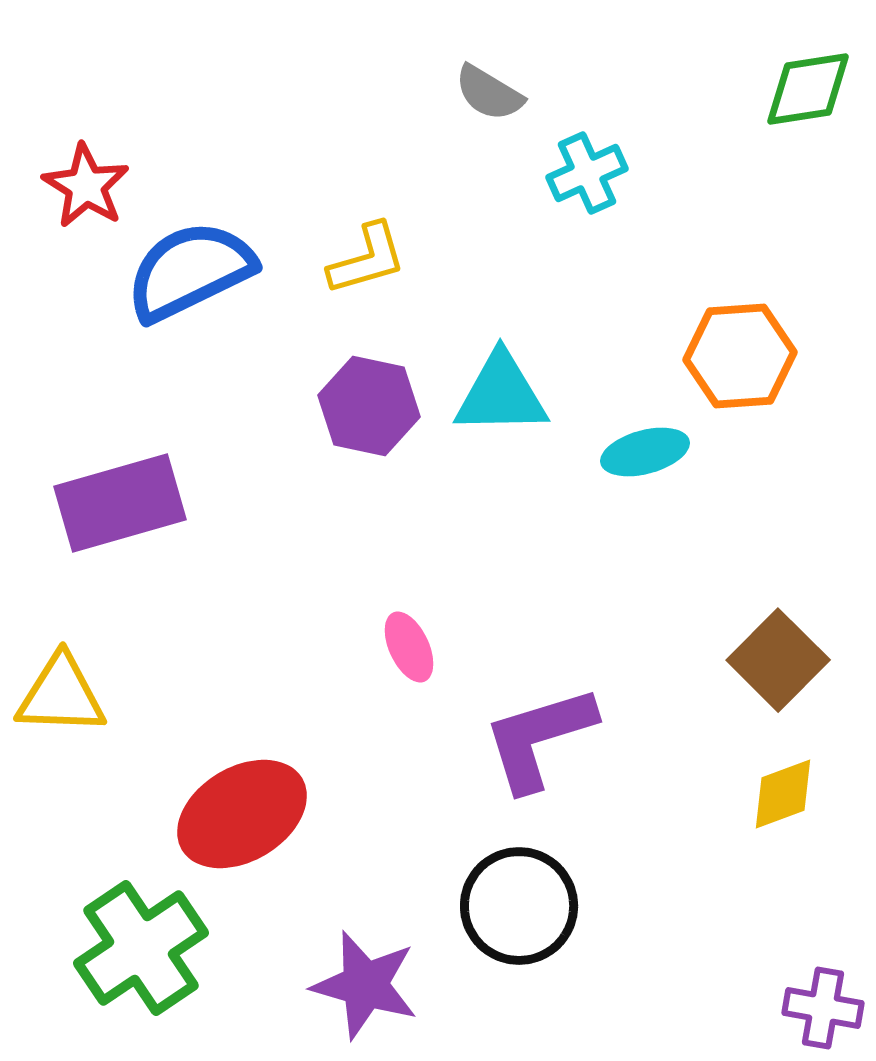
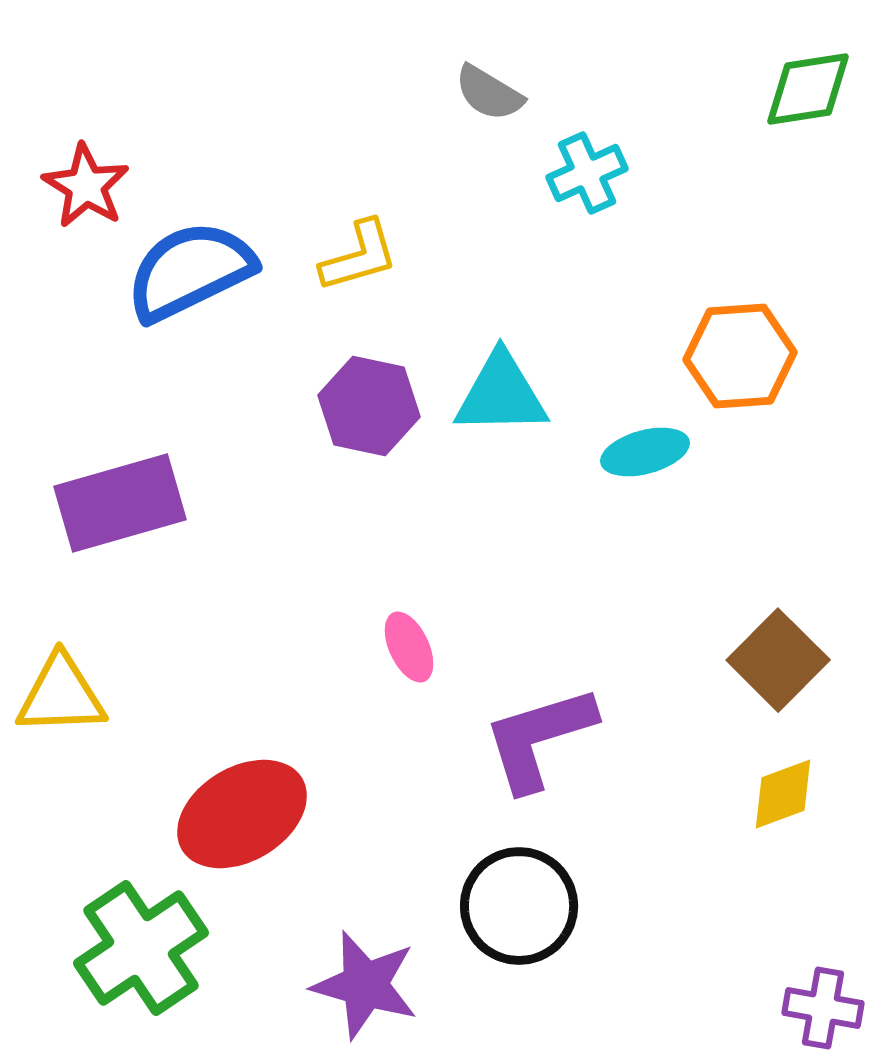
yellow L-shape: moved 8 px left, 3 px up
yellow triangle: rotated 4 degrees counterclockwise
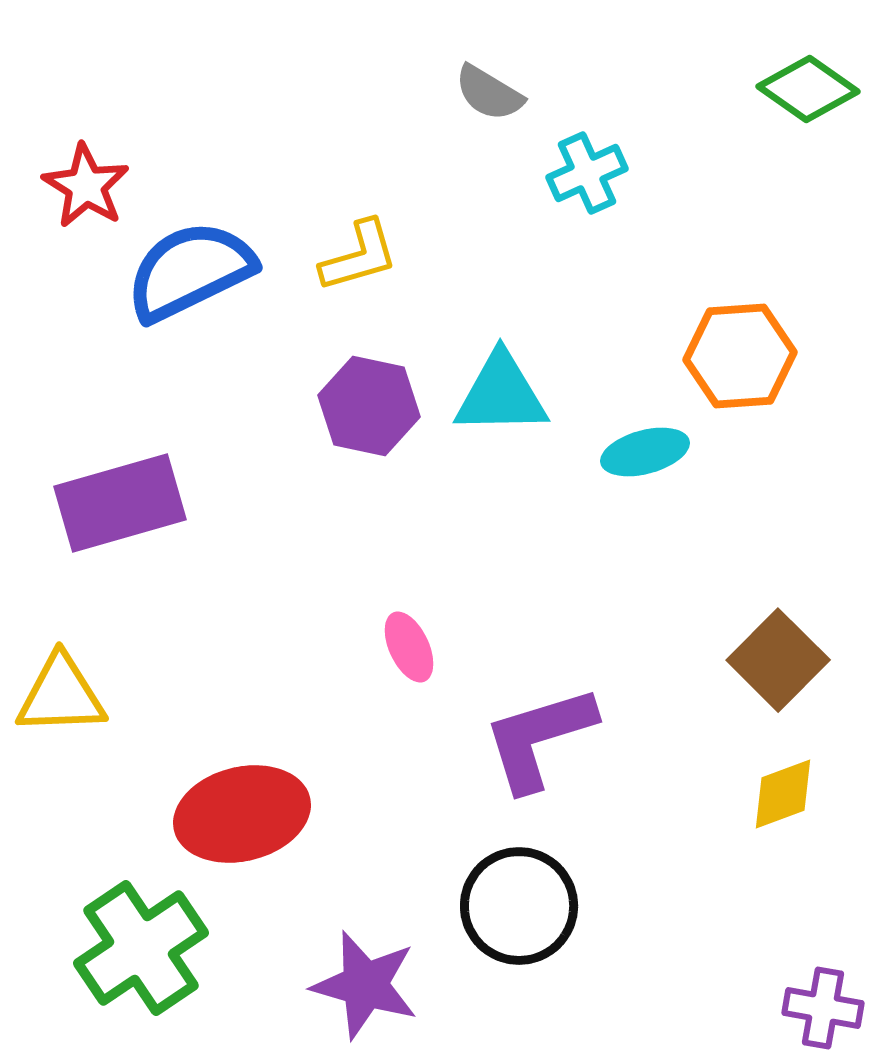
green diamond: rotated 44 degrees clockwise
red ellipse: rotated 17 degrees clockwise
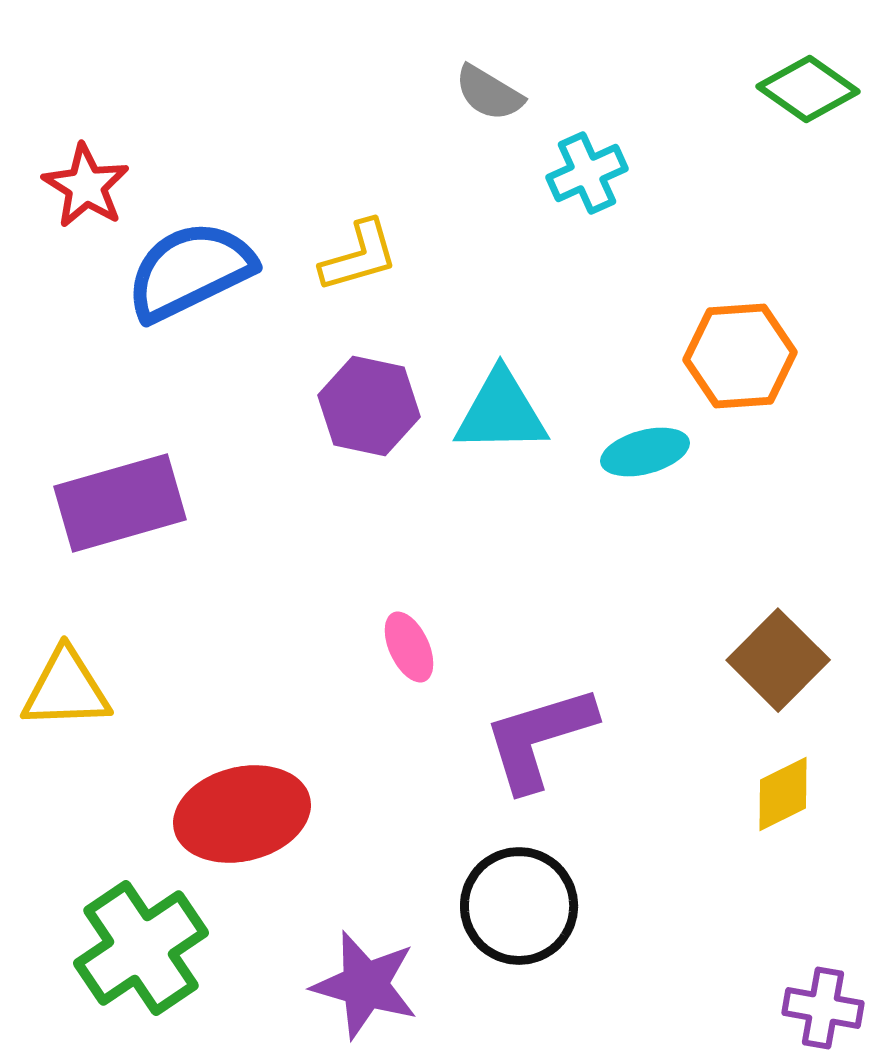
cyan triangle: moved 18 px down
yellow triangle: moved 5 px right, 6 px up
yellow diamond: rotated 6 degrees counterclockwise
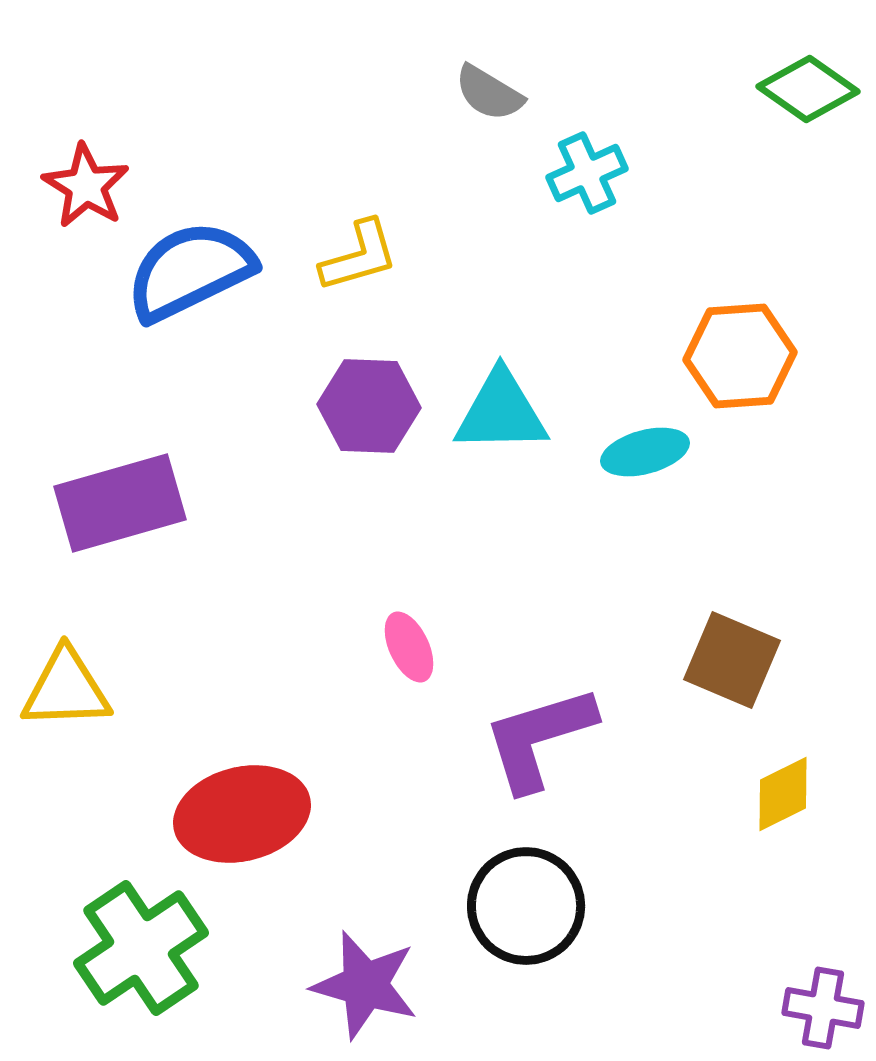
purple hexagon: rotated 10 degrees counterclockwise
brown square: moved 46 px left; rotated 22 degrees counterclockwise
black circle: moved 7 px right
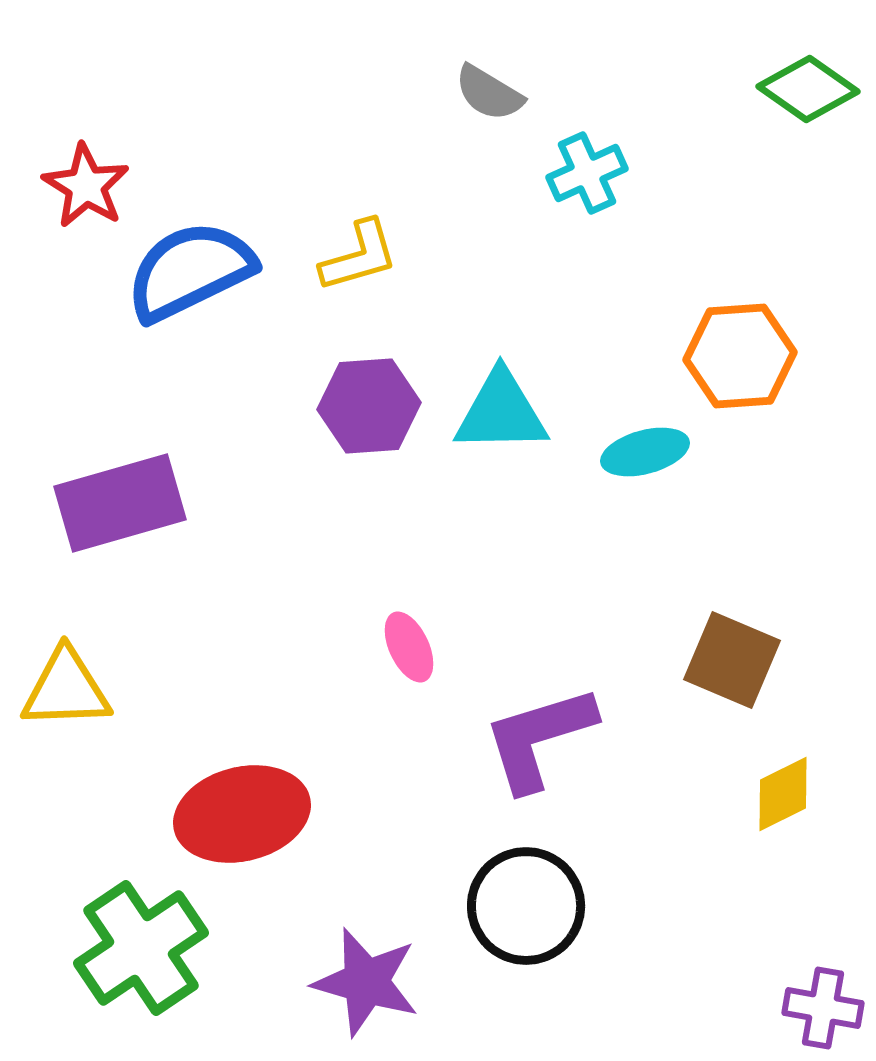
purple hexagon: rotated 6 degrees counterclockwise
purple star: moved 1 px right, 3 px up
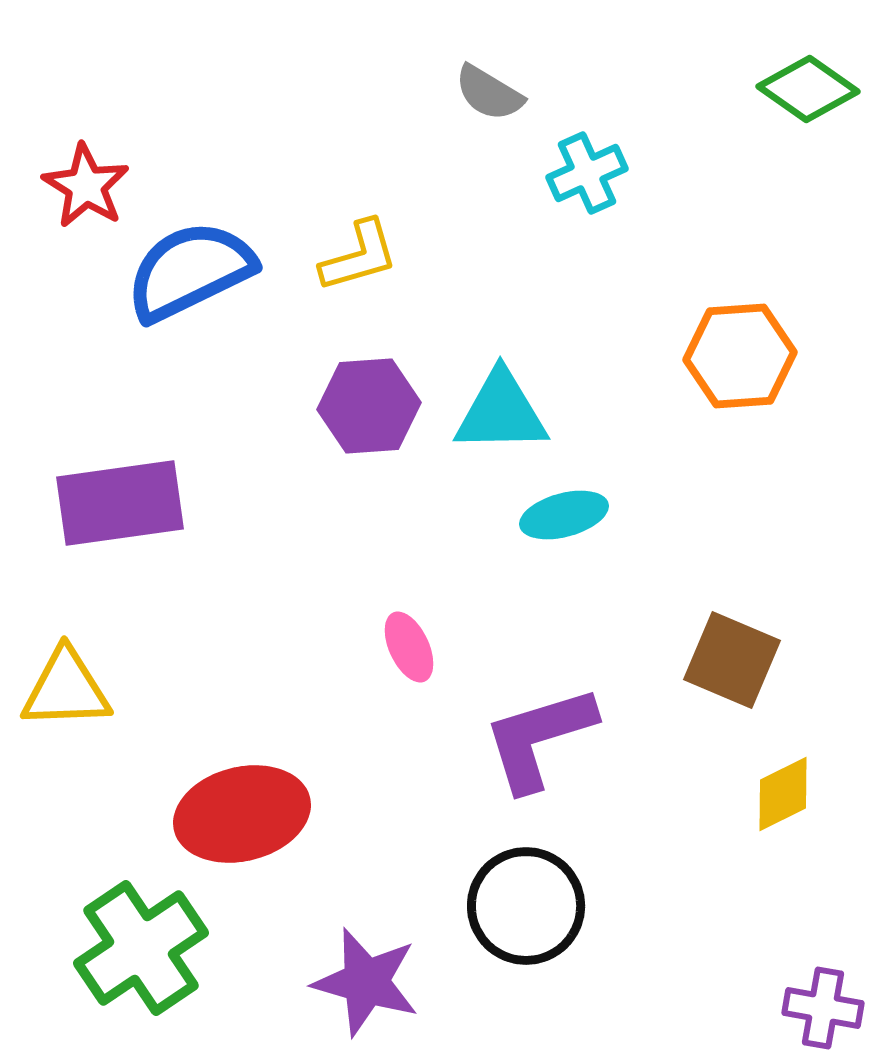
cyan ellipse: moved 81 px left, 63 px down
purple rectangle: rotated 8 degrees clockwise
